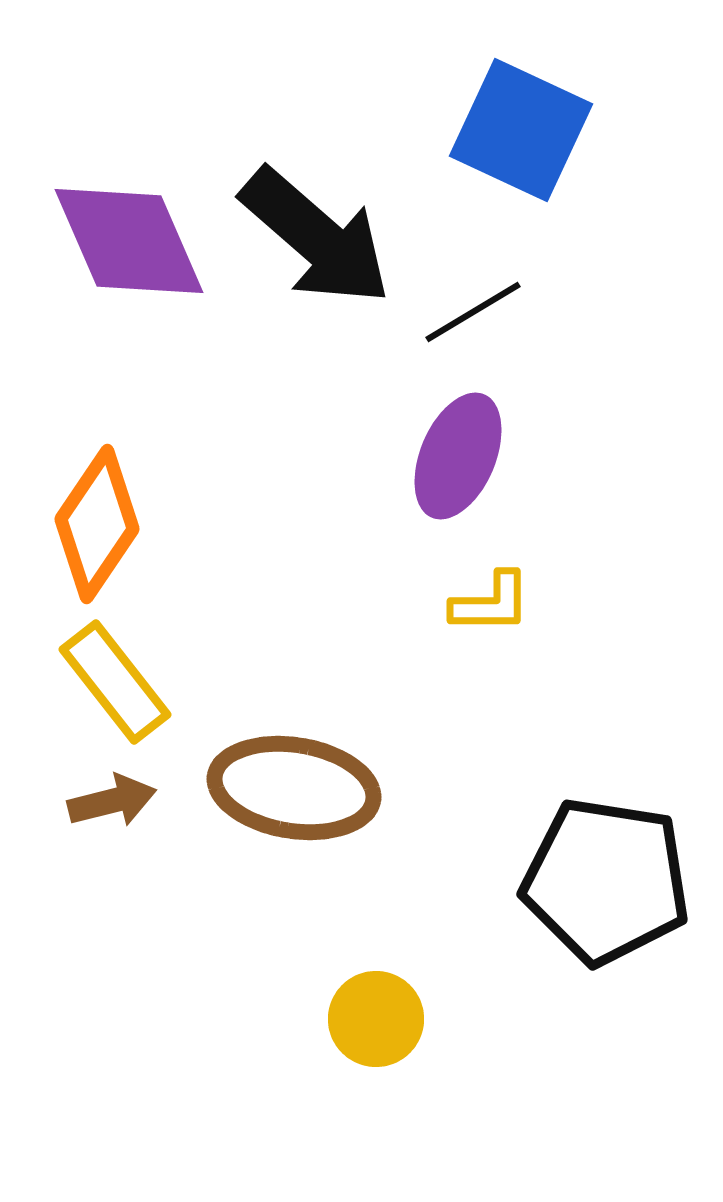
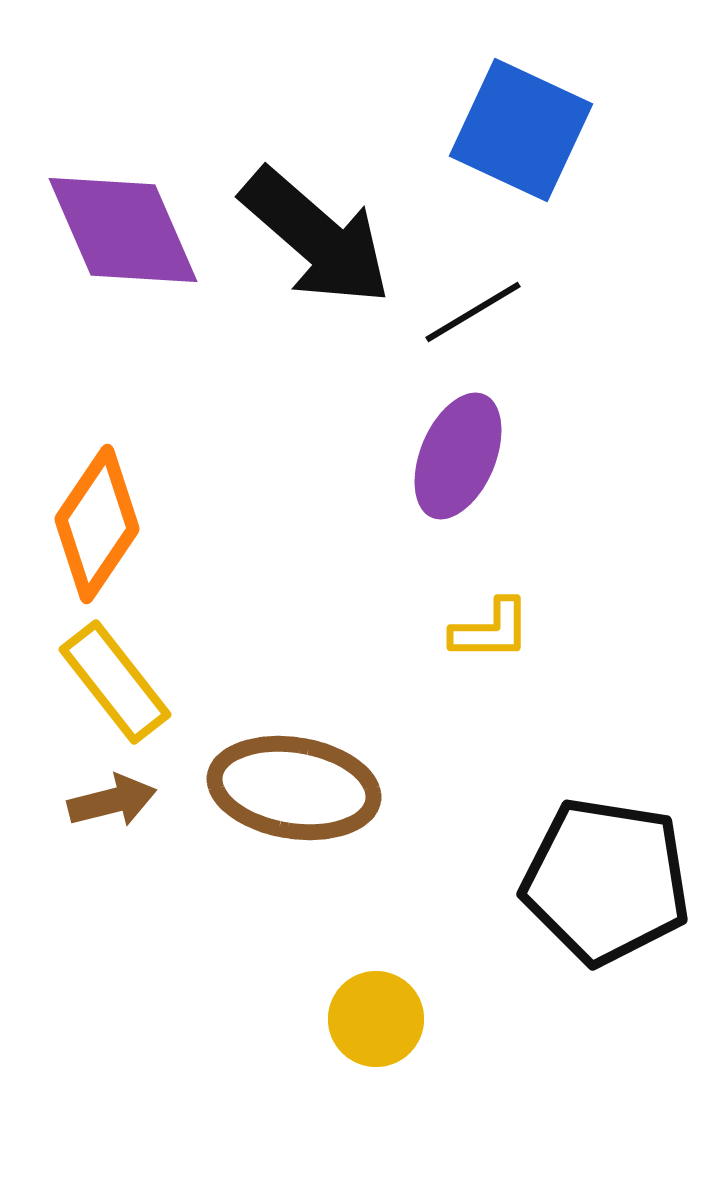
purple diamond: moved 6 px left, 11 px up
yellow L-shape: moved 27 px down
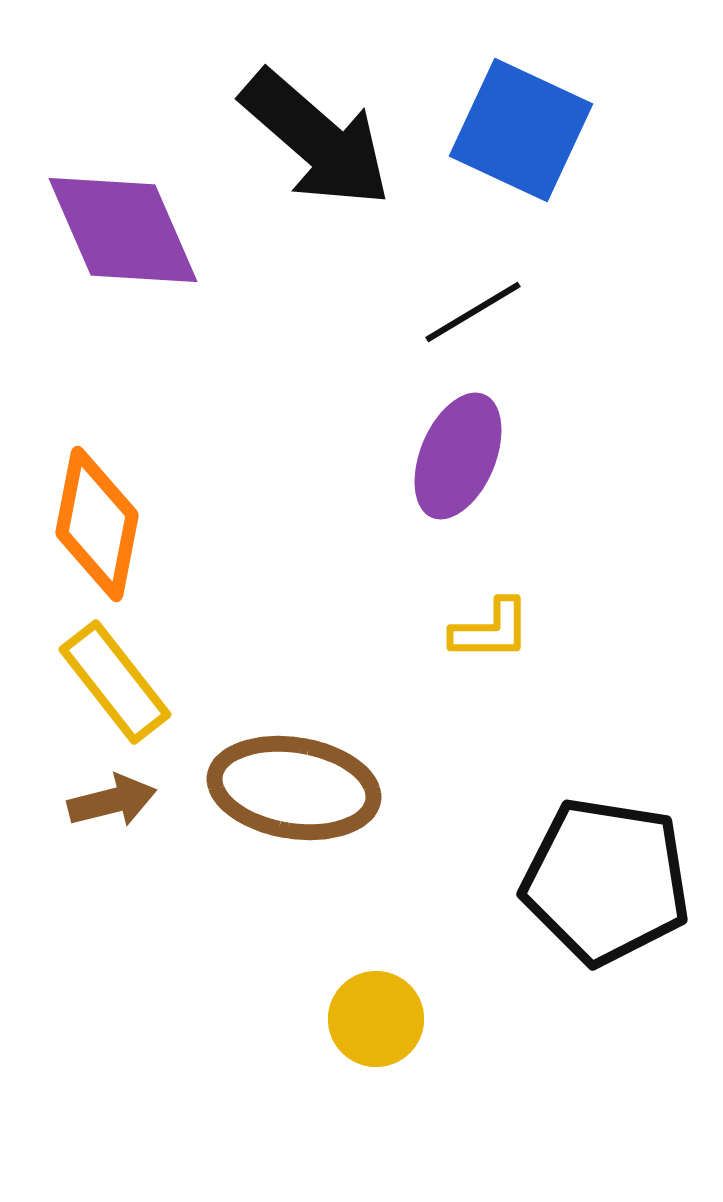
black arrow: moved 98 px up
orange diamond: rotated 23 degrees counterclockwise
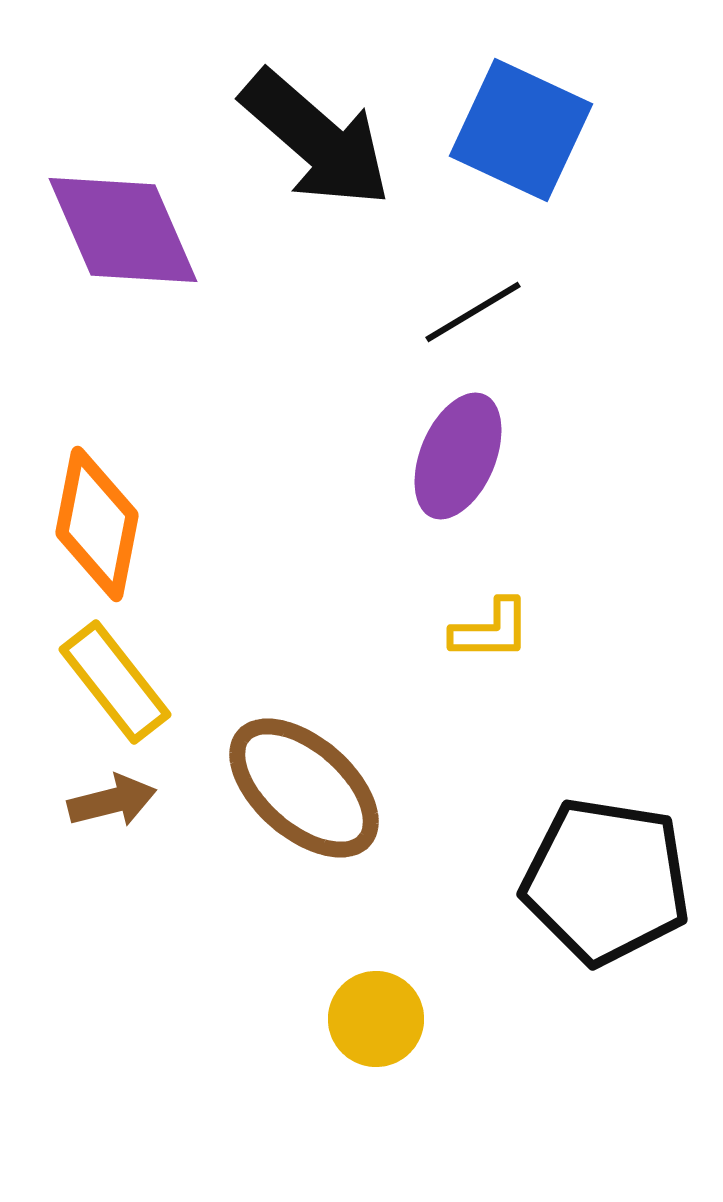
brown ellipse: moved 10 px right; rotated 32 degrees clockwise
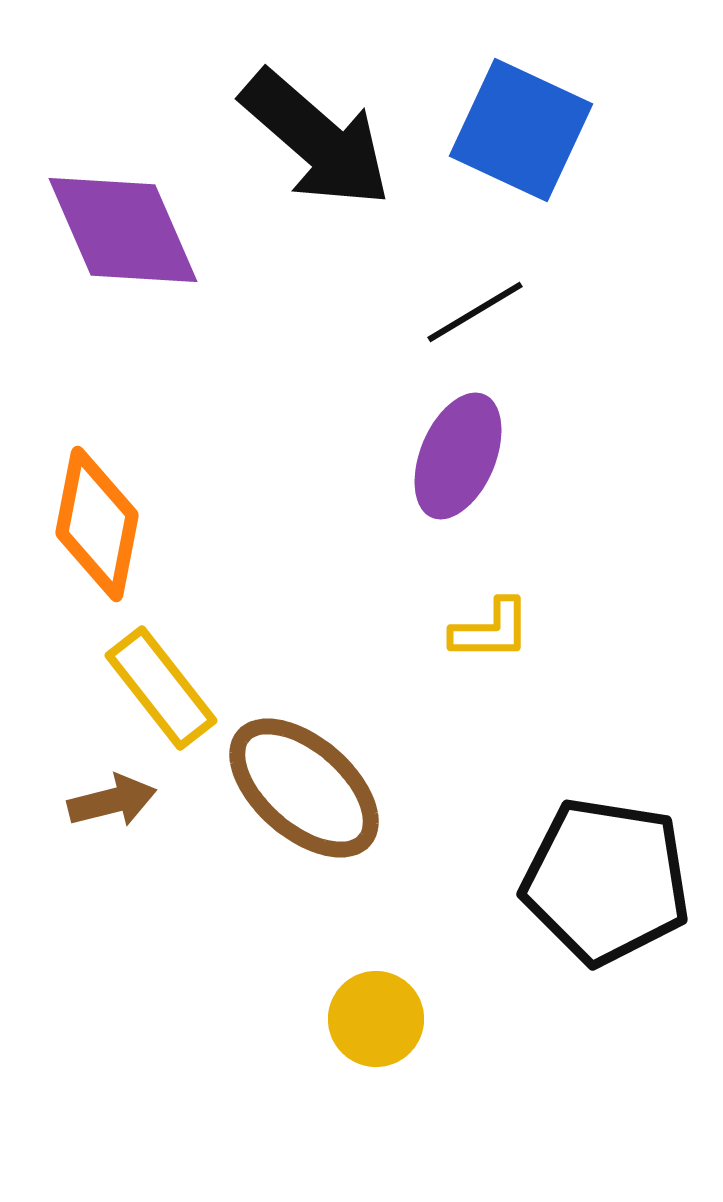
black line: moved 2 px right
yellow rectangle: moved 46 px right, 6 px down
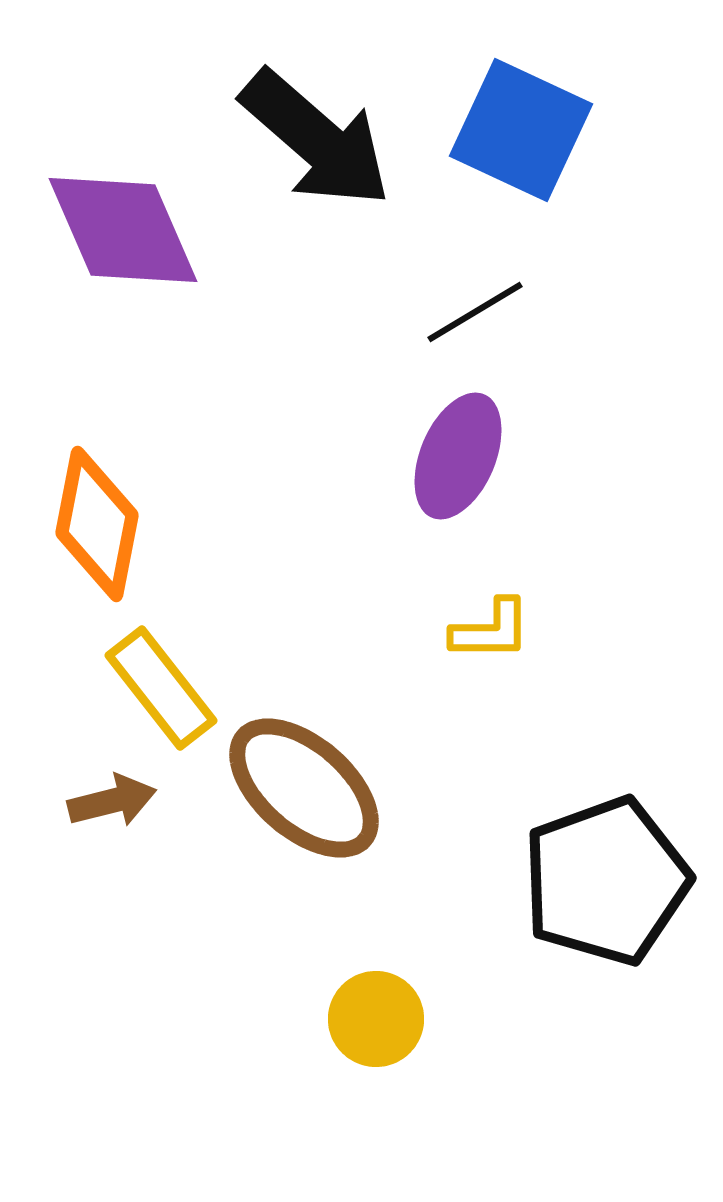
black pentagon: rotated 29 degrees counterclockwise
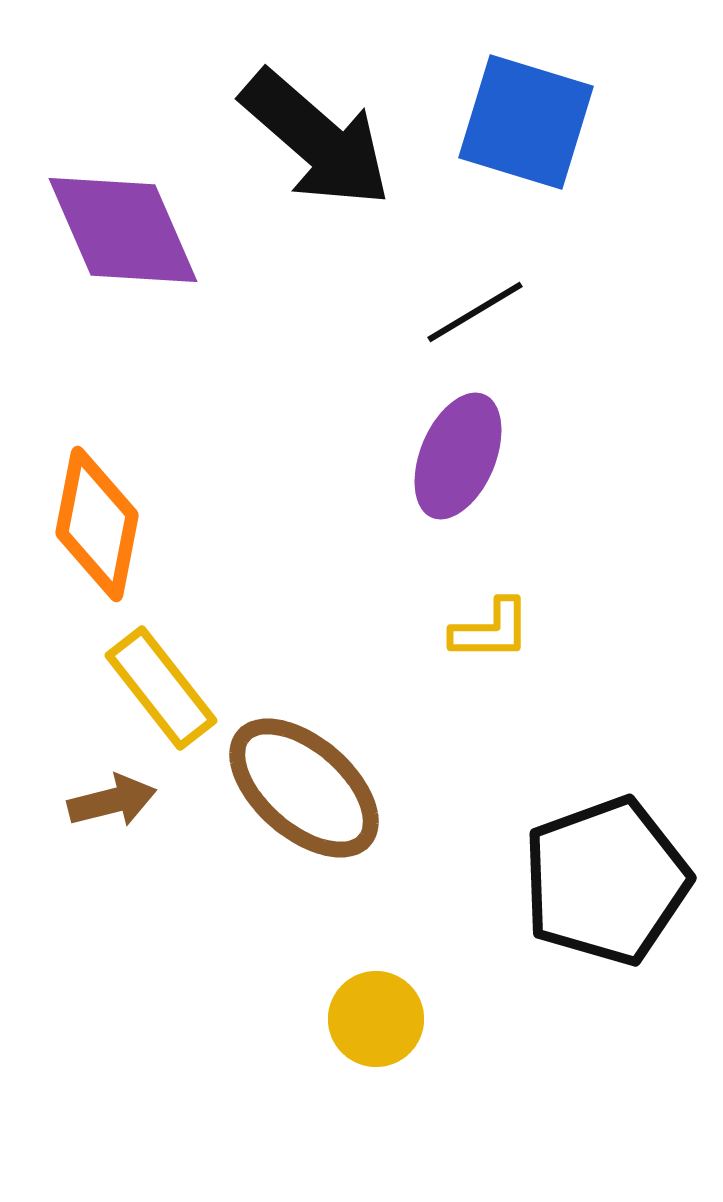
blue square: moved 5 px right, 8 px up; rotated 8 degrees counterclockwise
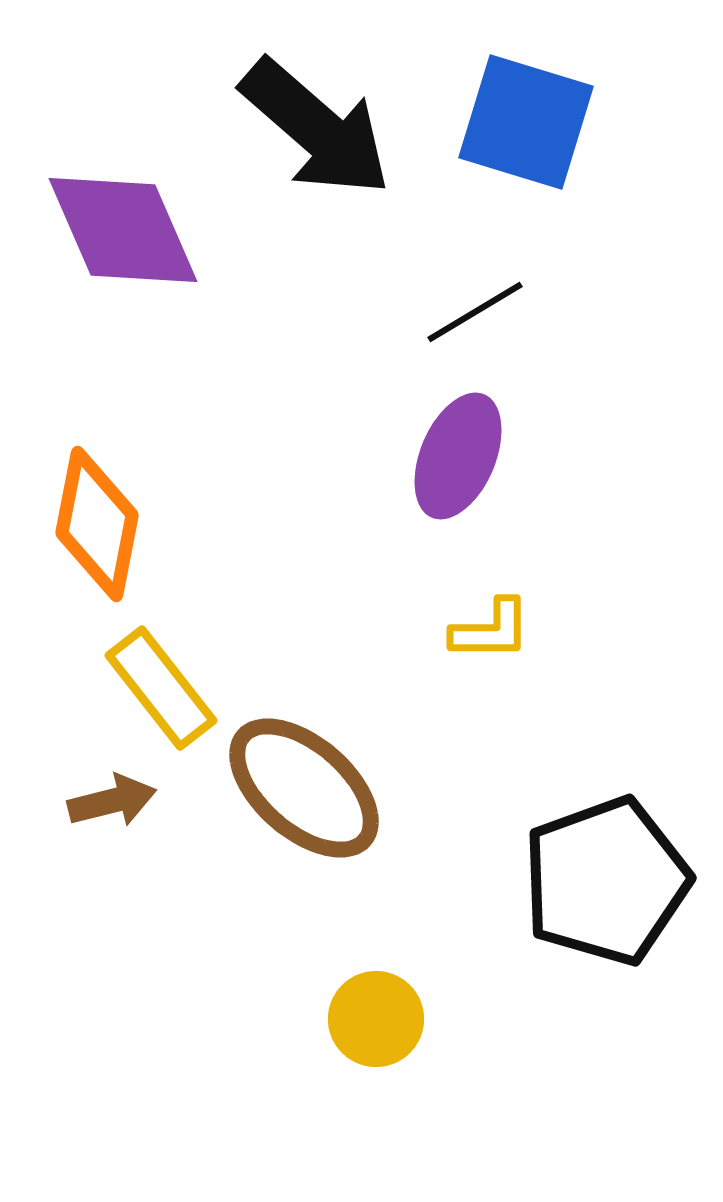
black arrow: moved 11 px up
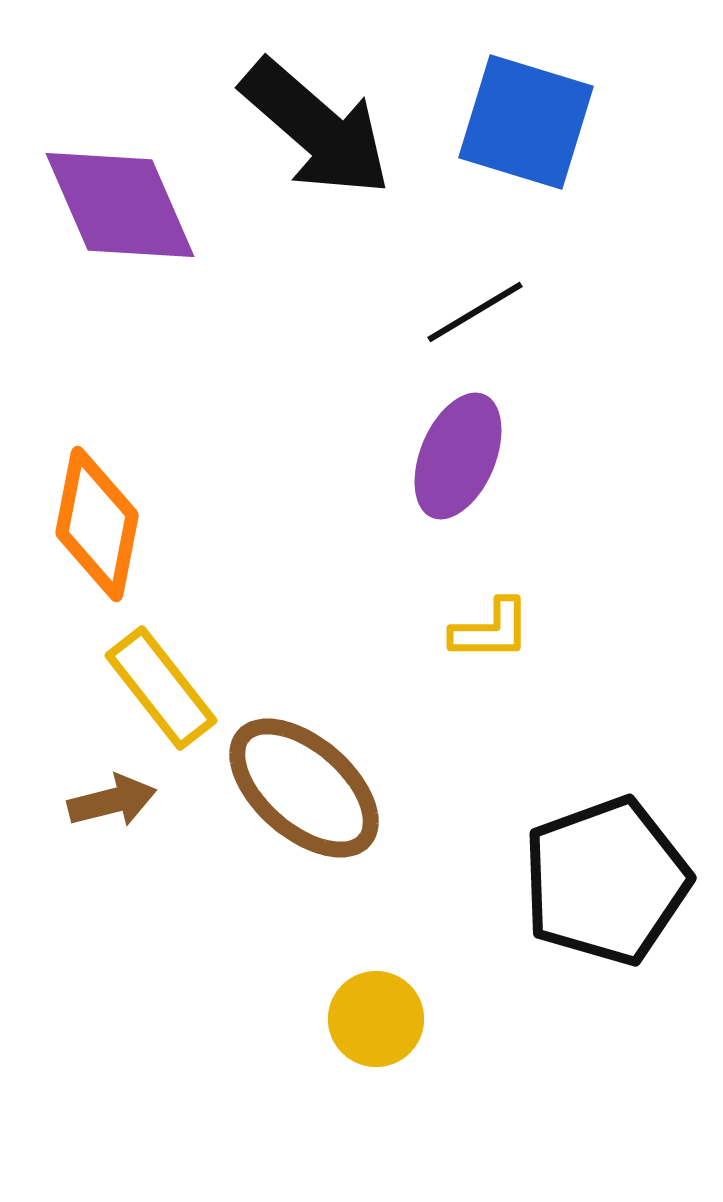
purple diamond: moved 3 px left, 25 px up
